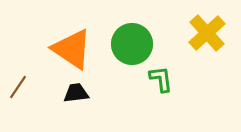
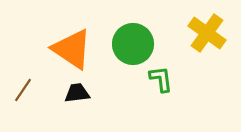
yellow cross: rotated 12 degrees counterclockwise
green circle: moved 1 px right
brown line: moved 5 px right, 3 px down
black trapezoid: moved 1 px right
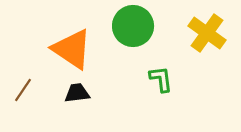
green circle: moved 18 px up
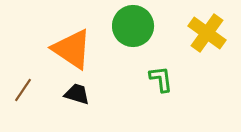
black trapezoid: moved 1 px down; rotated 24 degrees clockwise
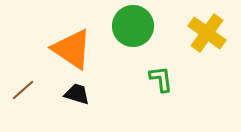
brown line: rotated 15 degrees clockwise
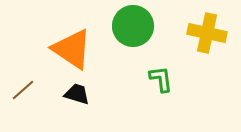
yellow cross: rotated 24 degrees counterclockwise
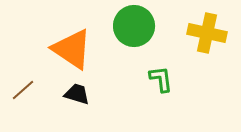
green circle: moved 1 px right
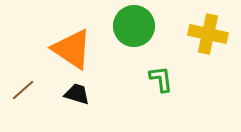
yellow cross: moved 1 px right, 1 px down
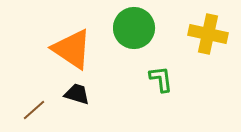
green circle: moved 2 px down
brown line: moved 11 px right, 20 px down
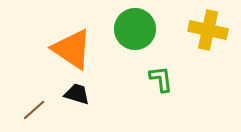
green circle: moved 1 px right, 1 px down
yellow cross: moved 4 px up
